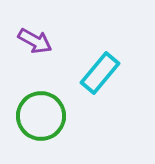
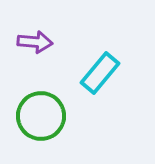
purple arrow: moved 1 px down; rotated 24 degrees counterclockwise
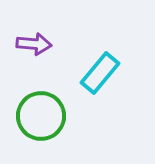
purple arrow: moved 1 px left, 2 px down
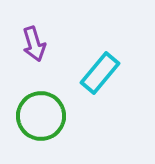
purple arrow: rotated 68 degrees clockwise
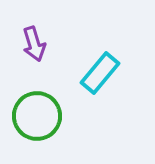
green circle: moved 4 px left
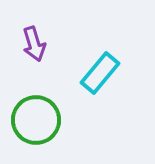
green circle: moved 1 px left, 4 px down
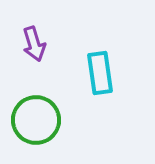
cyan rectangle: rotated 48 degrees counterclockwise
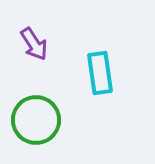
purple arrow: rotated 16 degrees counterclockwise
